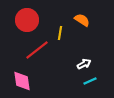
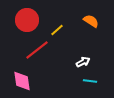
orange semicircle: moved 9 px right, 1 px down
yellow line: moved 3 px left, 3 px up; rotated 40 degrees clockwise
white arrow: moved 1 px left, 2 px up
cyan line: rotated 32 degrees clockwise
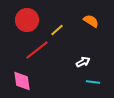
cyan line: moved 3 px right, 1 px down
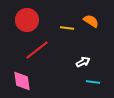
yellow line: moved 10 px right, 2 px up; rotated 48 degrees clockwise
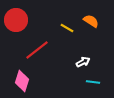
red circle: moved 11 px left
yellow line: rotated 24 degrees clockwise
pink diamond: rotated 25 degrees clockwise
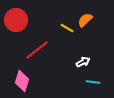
orange semicircle: moved 6 px left, 1 px up; rotated 77 degrees counterclockwise
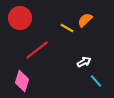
red circle: moved 4 px right, 2 px up
white arrow: moved 1 px right
cyan line: moved 3 px right, 1 px up; rotated 40 degrees clockwise
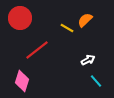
white arrow: moved 4 px right, 2 px up
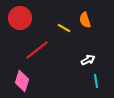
orange semicircle: rotated 63 degrees counterclockwise
yellow line: moved 3 px left
cyan line: rotated 32 degrees clockwise
